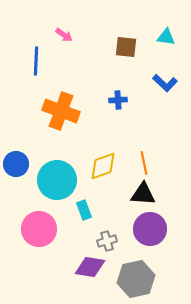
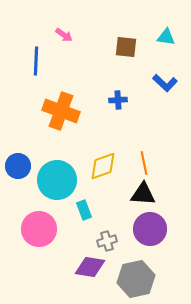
blue circle: moved 2 px right, 2 px down
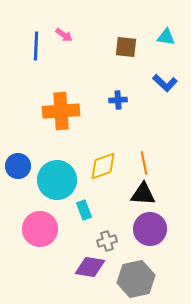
blue line: moved 15 px up
orange cross: rotated 24 degrees counterclockwise
pink circle: moved 1 px right
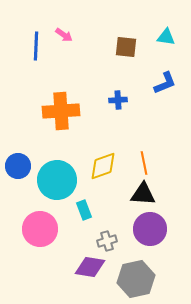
blue L-shape: rotated 65 degrees counterclockwise
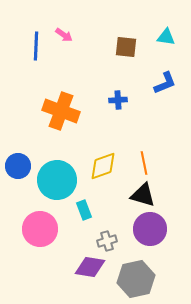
orange cross: rotated 24 degrees clockwise
black triangle: moved 1 px down; rotated 12 degrees clockwise
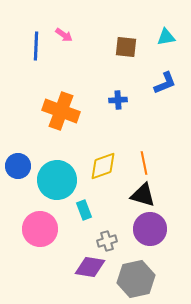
cyan triangle: rotated 18 degrees counterclockwise
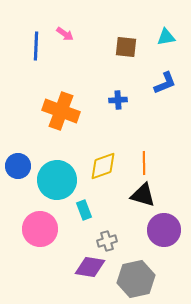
pink arrow: moved 1 px right, 1 px up
orange line: rotated 10 degrees clockwise
purple circle: moved 14 px right, 1 px down
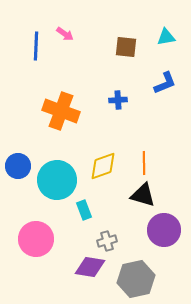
pink circle: moved 4 px left, 10 px down
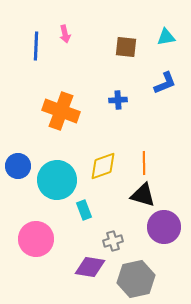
pink arrow: rotated 42 degrees clockwise
purple circle: moved 3 px up
gray cross: moved 6 px right
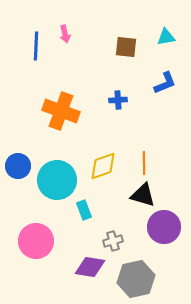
pink circle: moved 2 px down
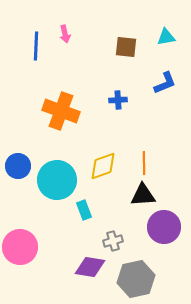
black triangle: rotated 20 degrees counterclockwise
pink circle: moved 16 px left, 6 px down
